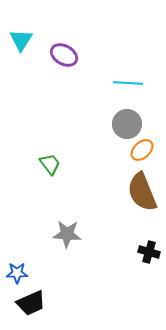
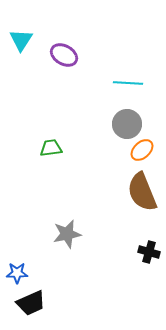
green trapezoid: moved 1 px right, 16 px up; rotated 60 degrees counterclockwise
gray star: rotated 16 degrees counterclockwise
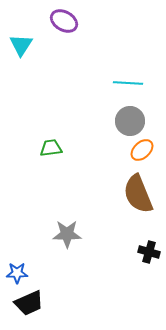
cyan triangle: moved 5 px down
purple ellipse: moved 34 px up
gray circle: moved 3 px right, 3 px up
brown semicircle: moved 4 px left, 2 px down
gray star: rotated 12 degrees clockwise
black trapezoid: moved 2 px left
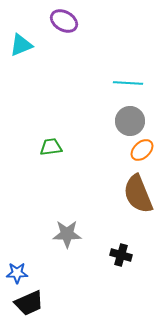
cyan triangle: rotated 35 degrees clockwise
green trapezoid: moved 1 px up
black cross: moved 28 px left, 3 px down
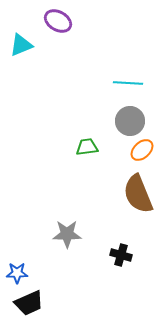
purple ellipse: moved 6 px left
green trapezoid: moved 36 px right
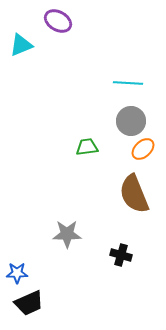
gray circle: moved 1 px right
orange ellipse: moved 1 px right, 1 px up
brown semicircle: moved 4 px left
